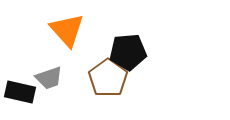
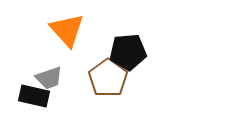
black rectangle: moved 14 px right, 4 px down
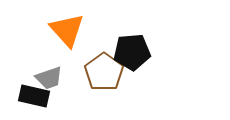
black pentagon: moved 4 px right
brown pentagon: moved 4 px left, 6 px up
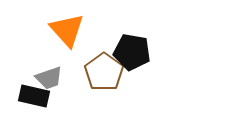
black pentagon: rotated 15 degrees clockwise
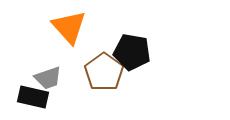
orange triangle: moved 2 px right, 3 px up
gray trapezoid: moved 1 px left
black rectangle: moved 1 px left, 1 px down
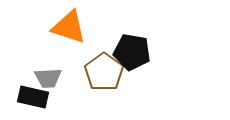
orange triangle: rotated 30 degrees counterclockwise
gray trapezoid: rotated 16 degrees clockwise
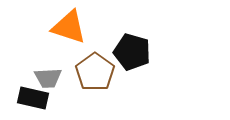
black pentagon: rotated 6 degrees clockwise
brown pentagon: moved 9 px left
black rectangle: moved 1 px down
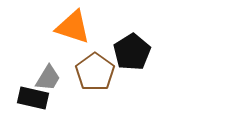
orange triangle: moved 4 px right
black pentagon: rotated 24 degrees clockwise
gray trapezoid: rotated 56 degrees counterclockwise
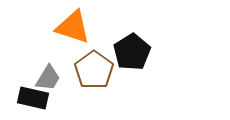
brown pentagon: moved 1 px left, 2 px up
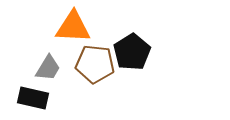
orange triangle: rotated 15 degrees counterclockwise
brown pentagon: moved 1 px right, 6 px up; rotated 30 degrees counterclockwise
gray trapezoid: moved 10 px up
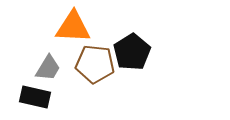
black rectangle: moved 2 px right, 1 px up
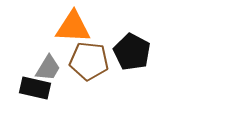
black pentagon: rotated 12 degrees counterclockwise
brown pentagon: moved 6 px left, 3 px up
black rectangle: moved 9 px up
